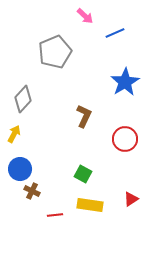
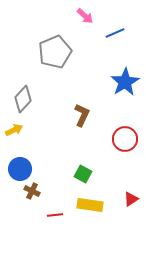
brown L-shape: moved 2 px left, 1 px up
yellow arrow: moved 4 px up; rotated 36 degrees clockwise
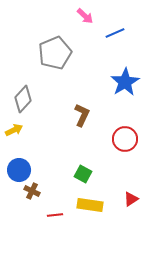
gray pentagon: moved 1 px down
blue circle: moved 1 px left, 1 px down
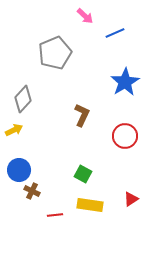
red circle: moved 3 px up
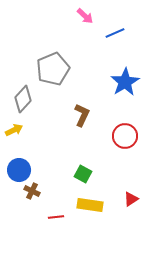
gray pentagon: moved 2 px left, 16 px down
red line: moved 1 px right, 2 px down
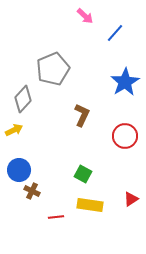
blue line: rotated 24 degrees counterclockwise
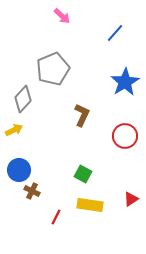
pink arrow: moved 23 px left
red line: rotated 56 degrees counterclockwise
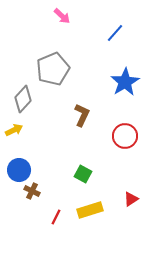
yellow rectangle: moved 5 px down; rotated 25 degrees counterclockwise
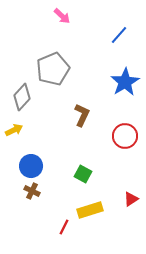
blue line: moved 4 px right, 2 px down
gray diamond: moved 1 px left, 2 px up
blue circle: moved 12 px right, 4 px up
red line: moved 8 px right, 10 px down
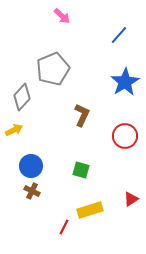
green square: moved 2 px left, 4 px up; rotated 12 degrees counterclockwise
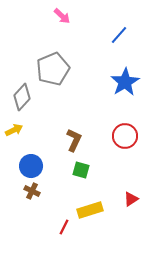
brown L-shape: moved 8 px left, 25 px down
